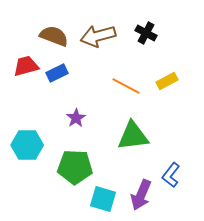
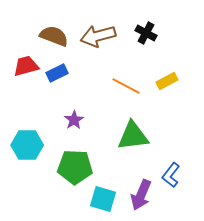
purple star: moved 2 px left, 2 px down
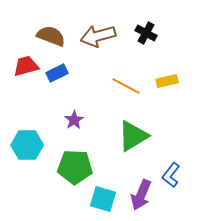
brown semicircle: moved 3 px left
yellow rectangle: rotated 15 degrees clockwise
green triangle: rotated 24 degrees counterclockwise
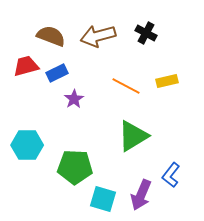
purple star: moved 21 px up
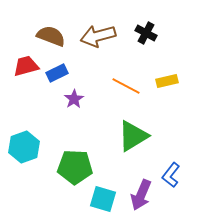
cyan hexagon: moved 3 px left, 2 px down; rotated 20 degrees counterclockwise
